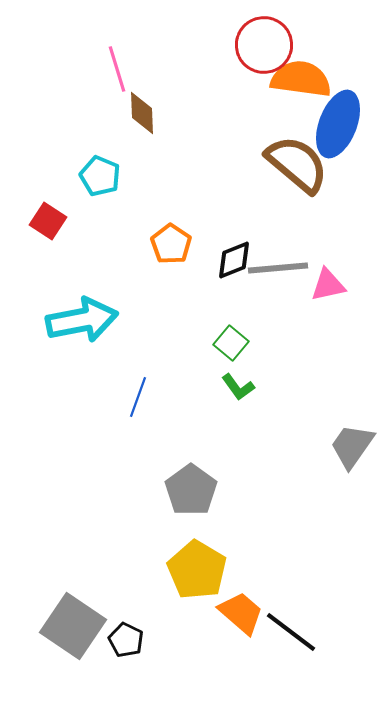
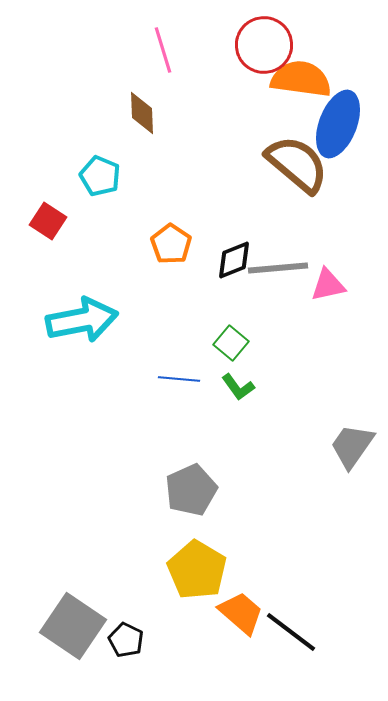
pink line: moved 46 px right, 19 px up
blue line: moved 41 px right, 18 px up; rotated 75 degrees clockwise
gray pentagon: rotated 12 degrees clockwise
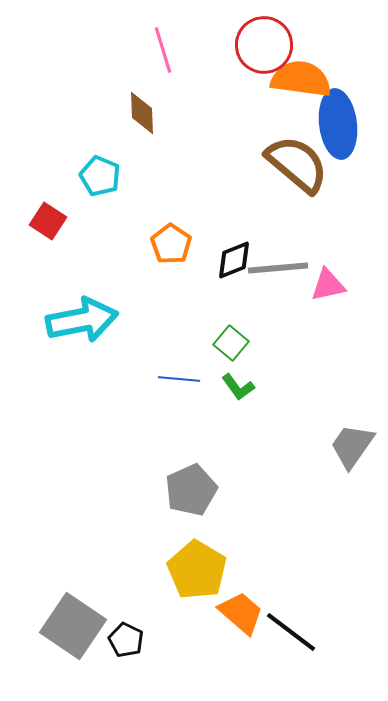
blue ellipse: rotated 28 degrees counterclockwise
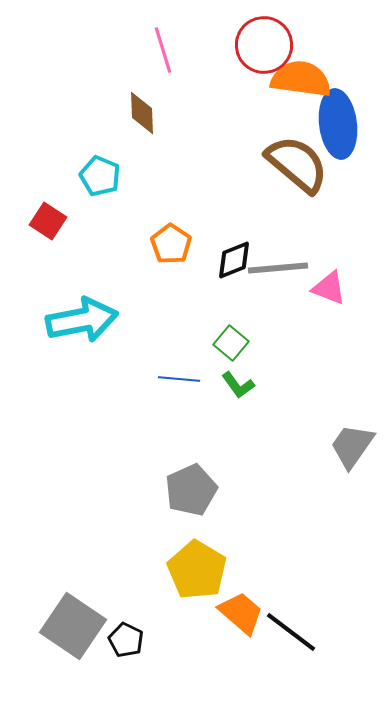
pink triangle: moved 1 px right, 3 px down; rotated 33 degrees clockwise
green L-shape: moved 2 px up
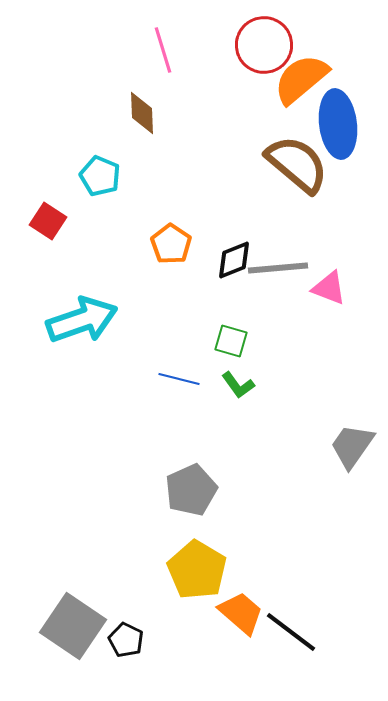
orange semicircle: rotated 48 degrees counterclockwise
cyan arrow: rotated 8 degrees counterclockwise
green square: moved 2 px up; rotated 24 degrees counterclockwise
blue line: rotated 9 degrees clockwise
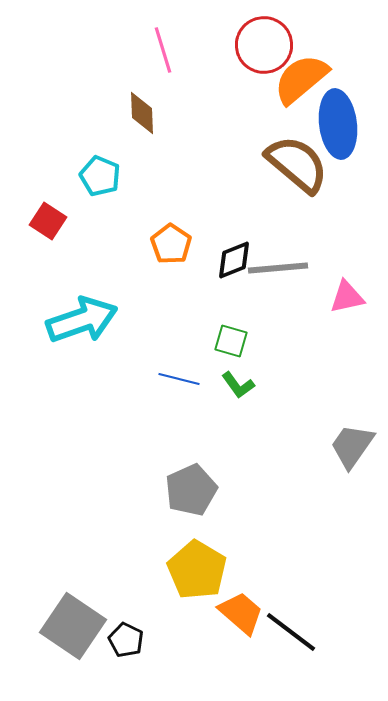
pink triangle: moved 18 px right, 9 px down; rotated 33 degrees counterclockwise
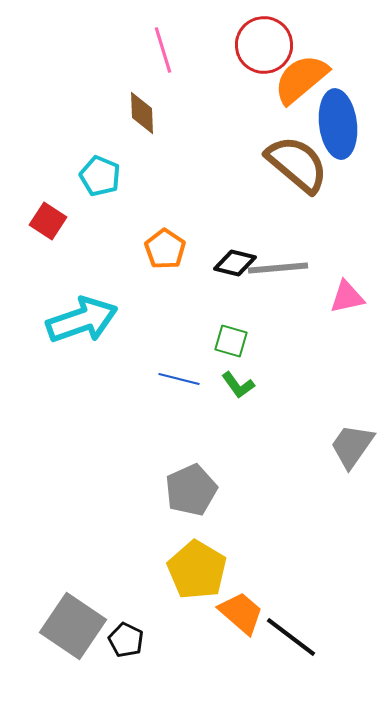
orange pentagon: moved 6 px left, 5 px down
black diamond: moved 1 px right, 3 px down; rotated 36 degrees clockwise
black line: moved 5 px down
